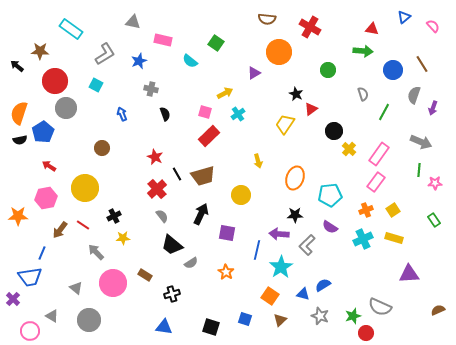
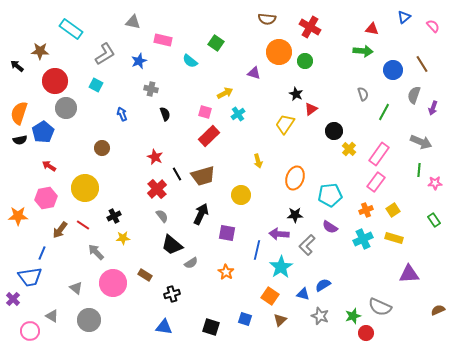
green circle at (328, 70): moved 23 px left, 9 px up
purple triangle at (254, 73): rotated 48 degrees clockwise
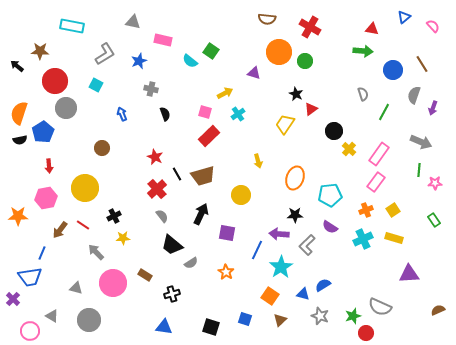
cyan rectangle at (71, 29): moved 1 px right, 3 px up; rotated 25 degrees counterclockwise
green square at (216, 43): moved 5 px left, 8 px down
red arrow at (49, 166): rotated 128 degrees counterclockwise
blue line at (257, 250): rotated 12 degrees clockwise
gray triangle at (76, 288): rotated 24 degrees counterclockwise
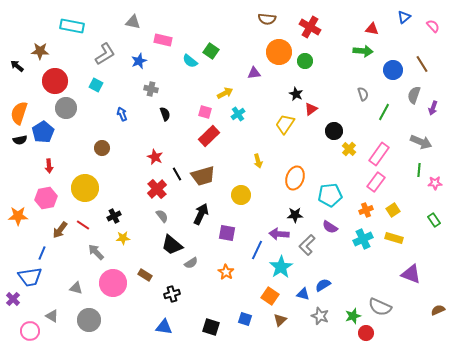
purple triangle at (254, 73): rotated 24 degrees counterclockwise
purple triangle at (409, 274): moved 2 px right; rotated 25 degrees clockwise
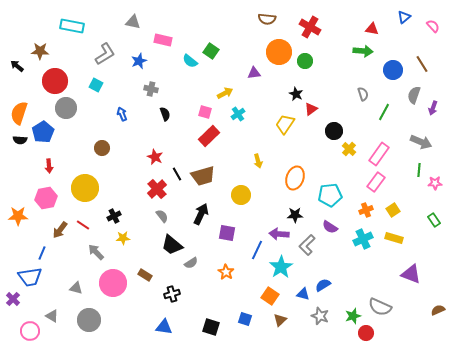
black semicircle at (20, 140): rotated 16 degrees clockwise
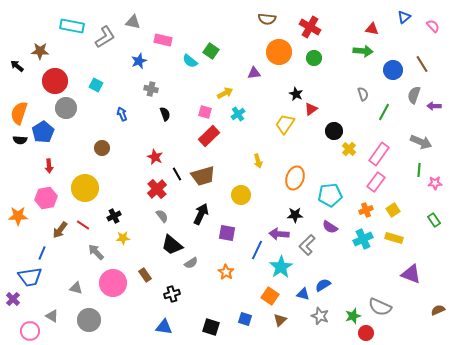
gray L-shape at (105, 54): moved 17 px up
green circle at (305, 61): moved 9 px right, 3 px up
purple arrow at (433, 108): moved 1 px right, 2 px up; rotated 72 degrees clockwise
brown rectangle at (145, 275): rotated 24 degrees clockwise
